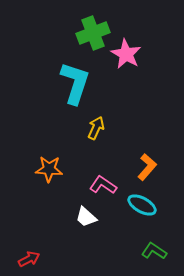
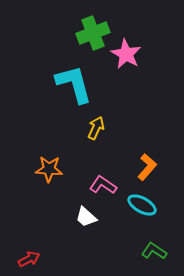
cyan L-shape: moved 1 px left, 1 px down; rotated 33 degrees counterclockwise
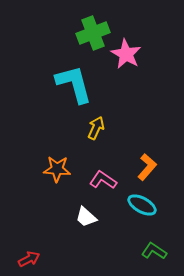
orange star: moved 8 px right
pink L-shape: moved 5 px up
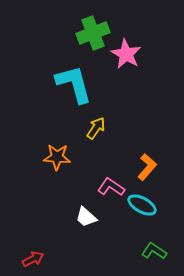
yellow arrow: rotated 10 degrees clockwise
orange star: moved 12 px up
pink L-shape: moved 8 px right, 7 px down
red arrow: moved 4 px right
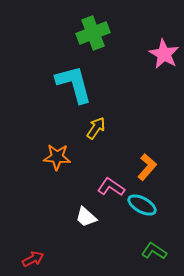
pink star: moved 38 px right
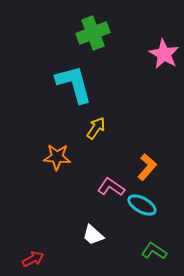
white trapezoid: moved 7 px right, 18 px down
